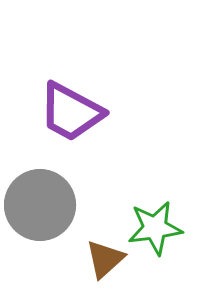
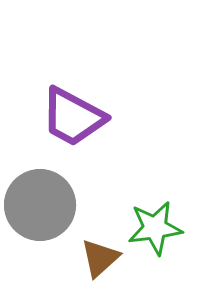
purple trapezoid: moved 2 px right, 5 px down
brown triangle: moved 5 px left, 1 px up
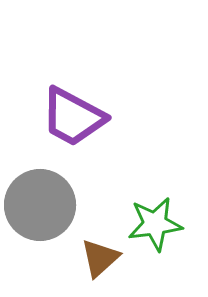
green star: moved 4 px up
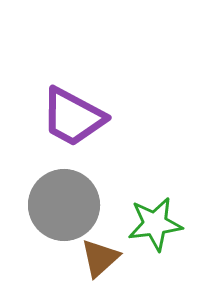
gray circle: moved 24 px right
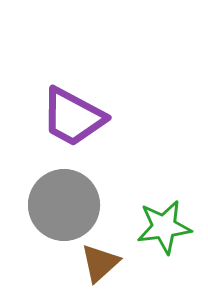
green star: moved 9 px right, 3 px down
brown triangle: moved 5 px down
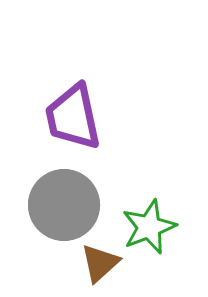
purple trapezoid: rotated 50 degrees clockwise
green star: moved 15 px left; rotated 14 degrees counterclockwise
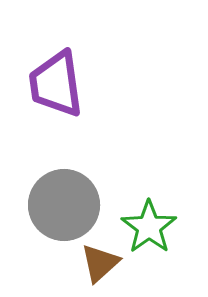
purple trapezoid: moved 17 px left, 33 px up; rotated 4 degrees clockwise
green star: rotated 14 degrees counterclockwise
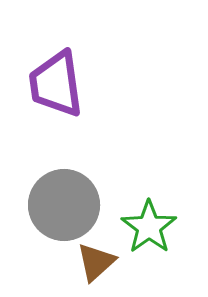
brown triangle: moved 4 px left, 1 px up
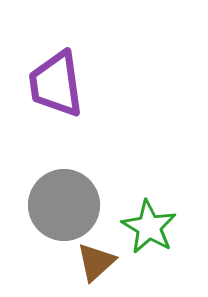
green star: rotated 6 degrees counterclockwise
